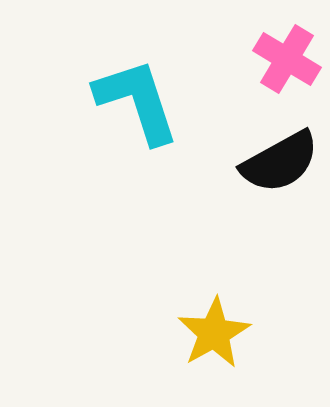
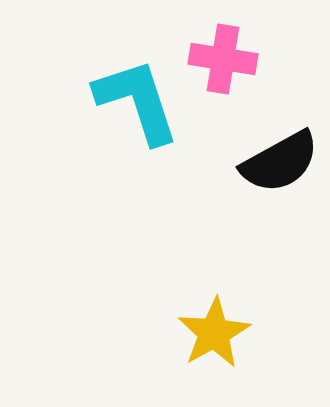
pink cross: moved 64 px left; rotated 22 degrees counterclockwise
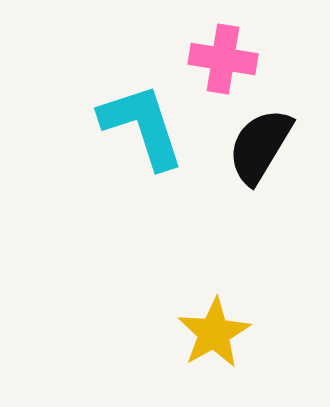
cyan L-shape: moved 5 px right, 25 px down
black semicircle: moved 20 px left, 16 px up; rotated 150 degrees clockwise
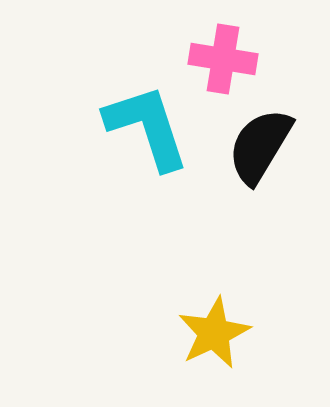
cyan L-shape: moved 5 px right, 1 px down
yellow star: rotated 4 degrees clockwise
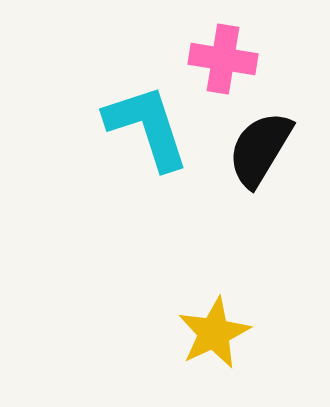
black semicircle: moved 3 px down
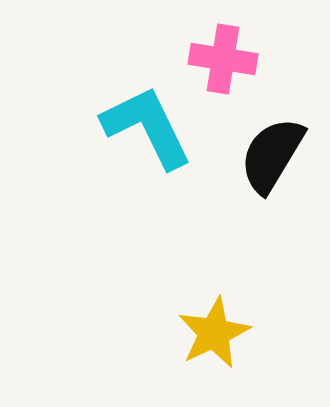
cyan L-shape: rotated 8 degrees counterclockwise
black semicircle: moved 12 px right, 6 px down
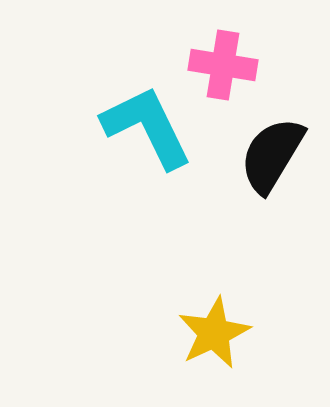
pink cross: moved 6 px down
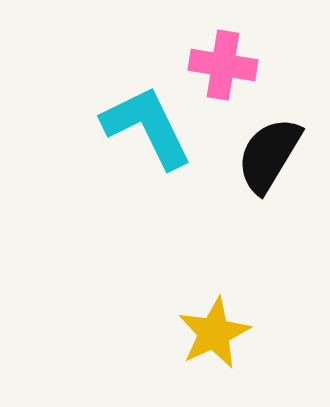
black semicircle: moved 3 px left
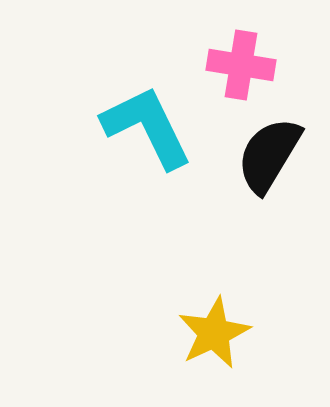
pink cross: moved 18 px right
